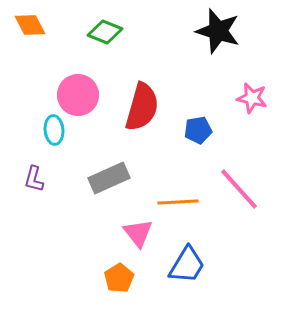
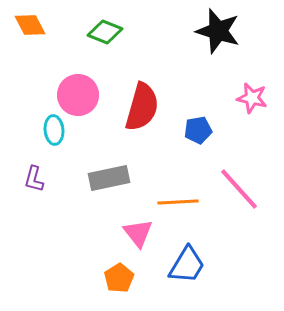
gray rectangle: rotated 12 degrees clockwise
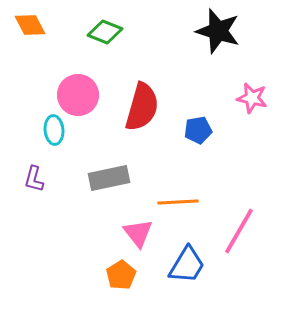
pink line: moved 42 px down; rotated 72 degrees clockwise
orange pentagon: moved 2 px right, 3 px up
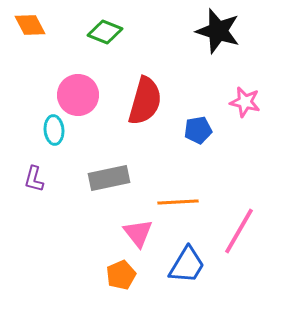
pink star: moved 7 px left, 4 px down
red semicircle: moved 3 px right, 6 px up
orange pentagon: rotated 8 degrees clockwise
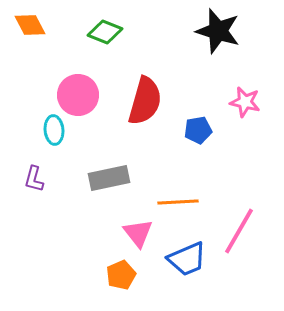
blue trapezoid: moved 6 px up; rotated 36 degrees clockwise
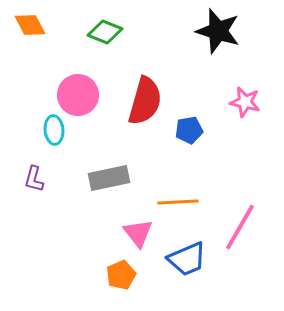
blue pentagon: moved 9 px left
pink line: moved 1 px right, 4 px up
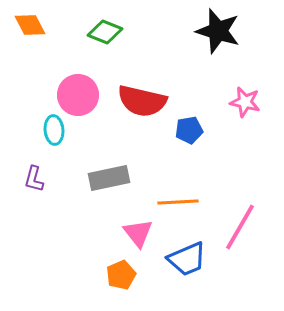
red semicircle: moved 3 px left; rotated 87 degrees clockwise
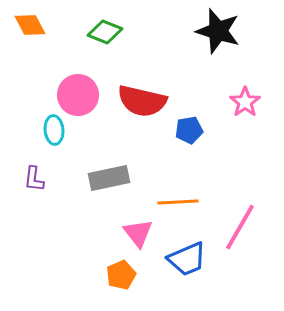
pink star: rotated 24 degrees clockwise
purple L-shape: rotated 8 degrees counterclockwise
